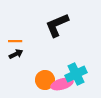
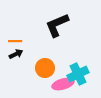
cyan cross: moved 2 px right
orange circle: moved 12 px up
pink ellipse: moved 1 px right
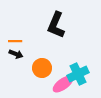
black L-shape: moved 1 px left; rotated 44 degrees counterclockwise
black arrow: rotated 48 degrees clockwise
orange circle: moved 3 px left
pink ellipse: rotated 20 degrees counterclockwise
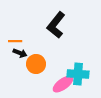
black L-shape: rotated 16 degrees clockwise
black arrow: moved 4 px right, 1 px up
orange circle: moved 6 px left, 4 px up
cyan cross: rotated 30 degrees clockwise
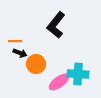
pink ellipse: moved 4 px left, 2 px up
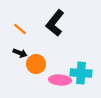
black L-shape: moved 1 px left, 2 px up
orange line: moved 5 px right, 12 px up; rotated 40 degrees clockwise
cyan cross: moved 3 px right, 1 px up
pink ellipse: moved 1 px right, 2 px up; rotated 40 degrees clockwise
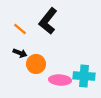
black L-shape: moved 7 px left, 2 px up
cyan cross: moved 3 px right, 3 px down
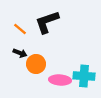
black L-shape: moved 1 px left, 1 px down; rotated 32 degrees clockwise
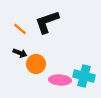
cyan cross: rotated 10 degrees clockwise
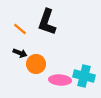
black L-shape: rotated 52 degrees counterclockwise
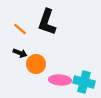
cyan cross: moved 6 px down
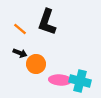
cyan cross: moved 4 px left, 1 px up
